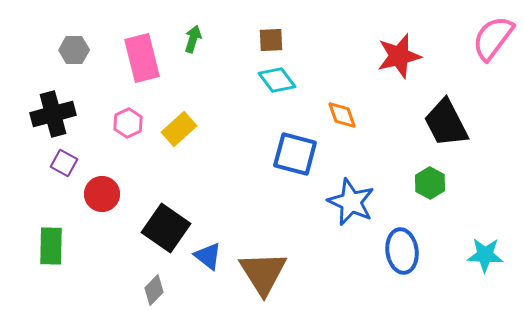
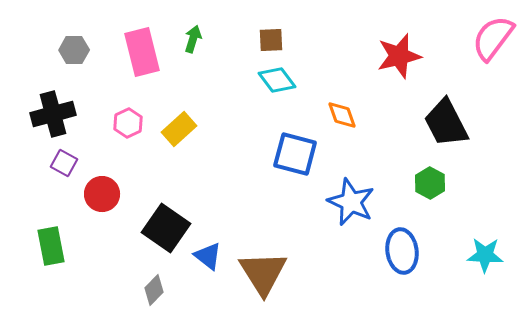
pink rectangle: moved 6 px up
green rectangle: rotated 12 degrees counterclockwise
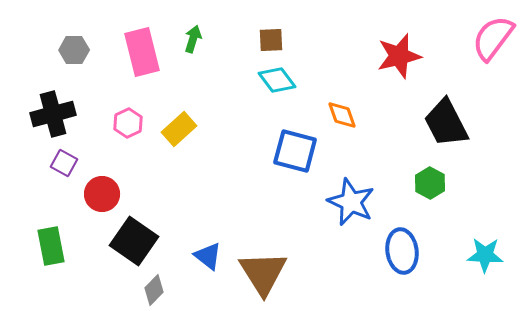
blue square: moved 3 px up
black square: moved 32 px left, 13 px down
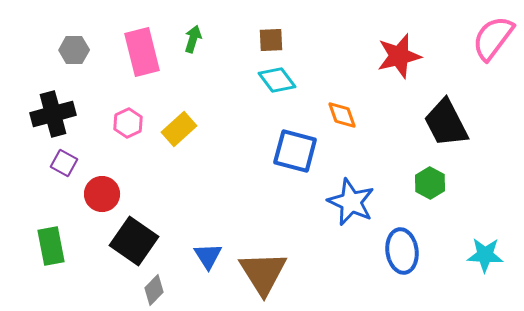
blue triangle: rotated 20 degrees clockwise
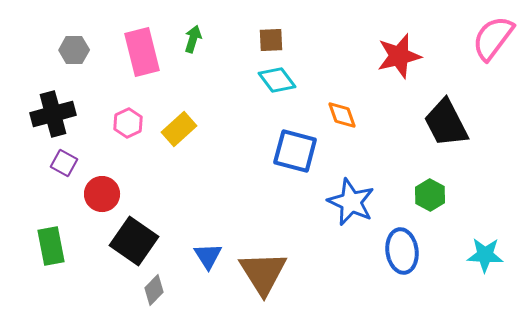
green hexagon: moved 12 px down
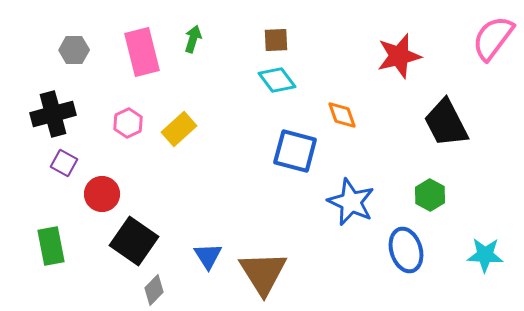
brown square: moved 5 px right
blue ellipse: moved 4 px right, 1 px up; rotated 9 degrees counterclockwise
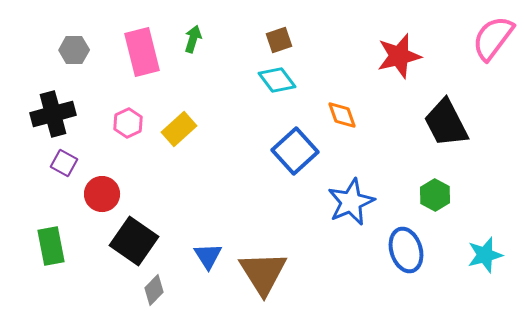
brown square: moved 3 px right; rotated 16 degrees counterclockwise
blue square: rotated 33 degrees clockwise
green hexagon: moved 5 px right
blue star: rotated 24 degrees clockwise
cyan star: rotated 18 degrees counterclockwise
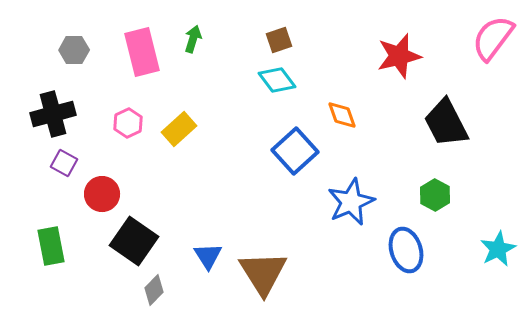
cyan star: moved 13 px right, 6 px up; rotated 12 degrees counterclockwise
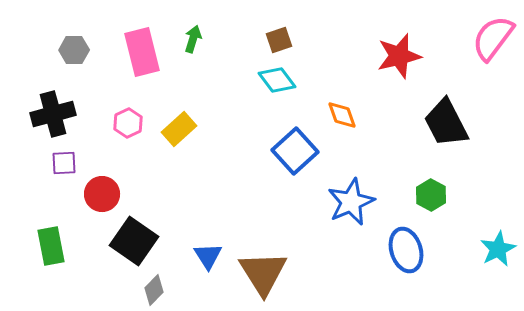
purple square: rotated 32 degrees counterclockwise
green hexagon: moved 4 px left
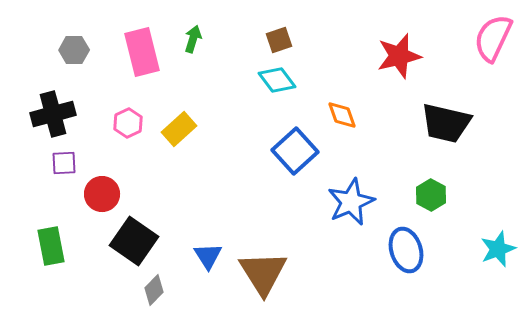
pink semicircle: rotated 12 degrees counterclockwise
black trapezoid: rotated 50 degrees counterclockwise
cyan star: rotated 6 degrees clockwise
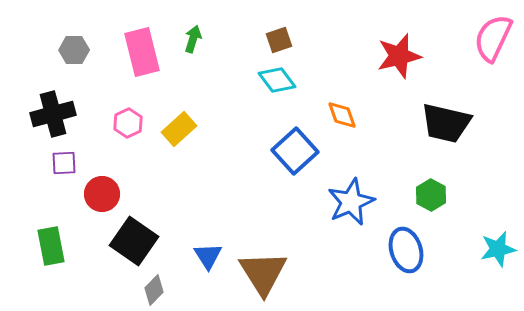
cyan star: rotated 9 degrees clockwise
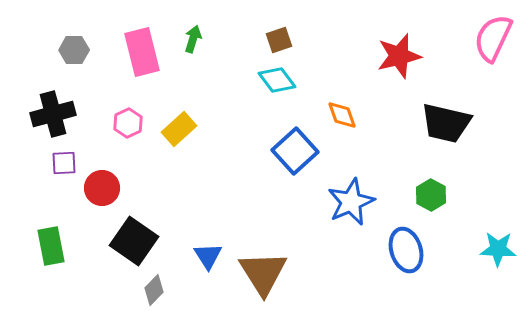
red circle: moved 6 px up
cyan star: rotated 15 degrees clockwise
